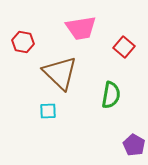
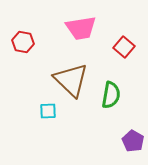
brown triangle: moved 11 px right, 7 px down
purple pentagon: moved 1 px left, 4 px up
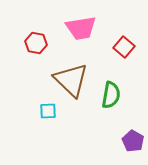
red hexagon: moved 13 px right, 1 px down
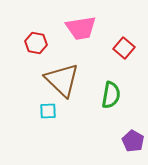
red square: moved 1 px down
brown triangle: moved 9 px left
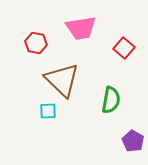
green semicircle: moved 5 px down
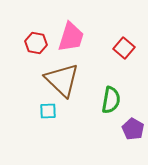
pink trapezoid: moved 10 px left, 9 px down; rotated 64 degrees counterclockwise
purple pentagon: moved 12 px up
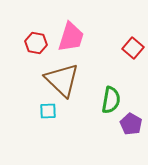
red square: moved 9 px right
purple pentagon: moved 2 px left, 5 px up
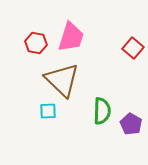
green semicircle: moved 9 px left, 11 px down; rotated 8 degrees counterclockwise
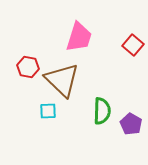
pink trapezoid: moved 8 px right
red hexagon: moved 8 px left, 24 px down
red square: moved 3 px up
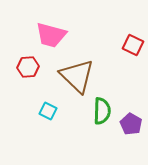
pink trapezoid: moved 28 px left, 2 px up; rotated 88 degrees clockwise
red square: rotated 15 degrees counterclockwise
red hexagon: rotated 15 degrees counterclockwise
brown triangle: moved 15 px right, 4 px up
cyan square: rotated 30 degrees clockwise
